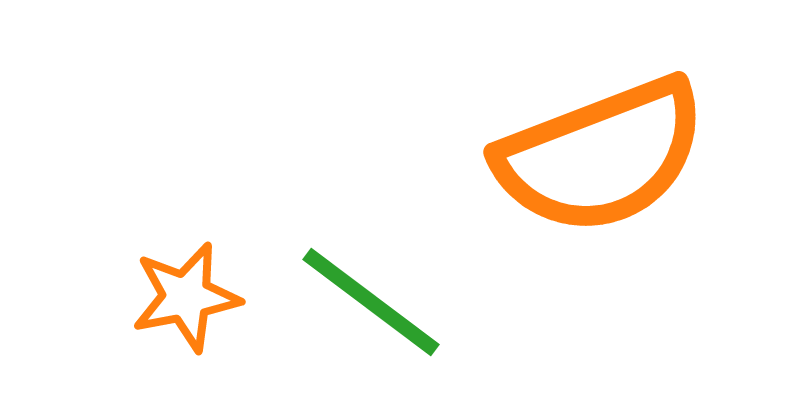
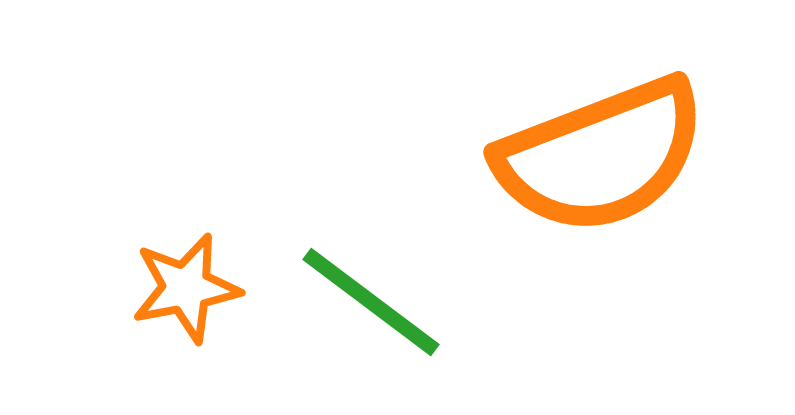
orange star: moved 9 px up
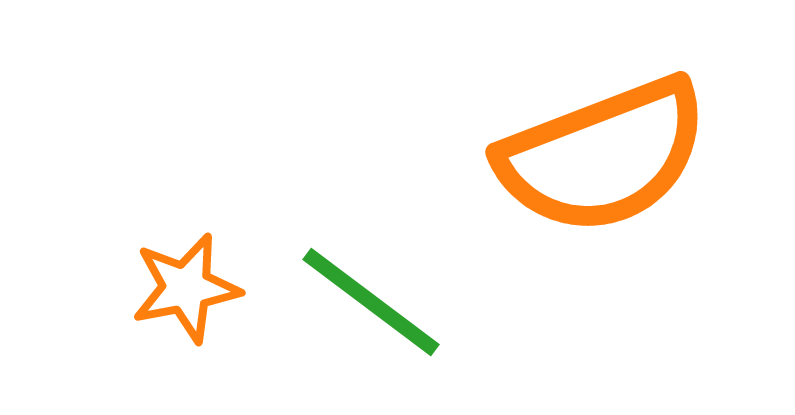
orange semicircle: moved 2 px right
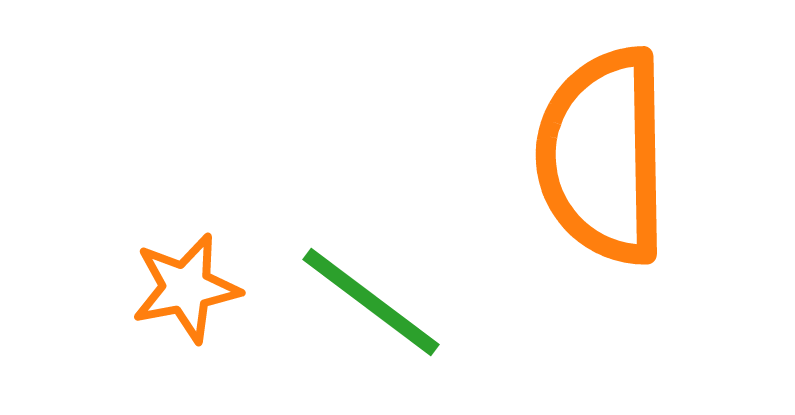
orange semicircle: rotated 110 degrees clockwise
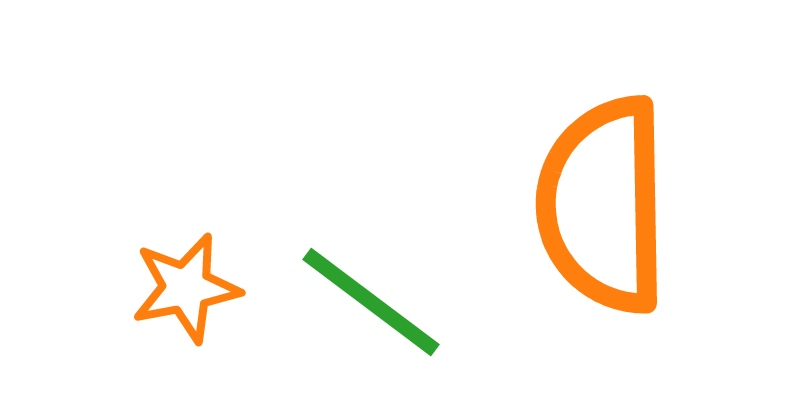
orange semicircle: moved 49 px down
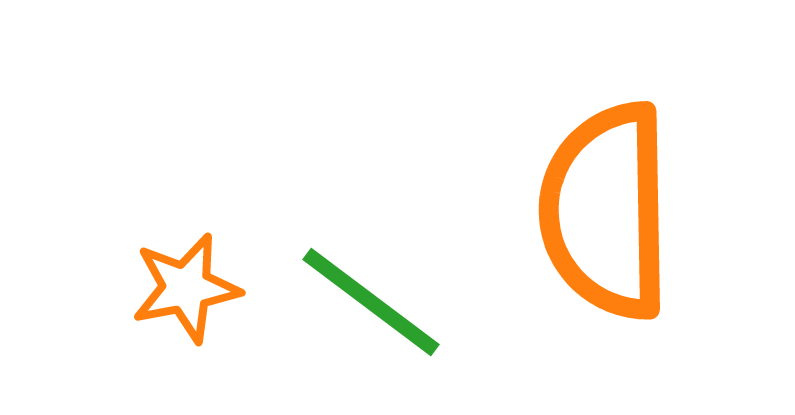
orange semicircle: moved 3 px right, 6 px down
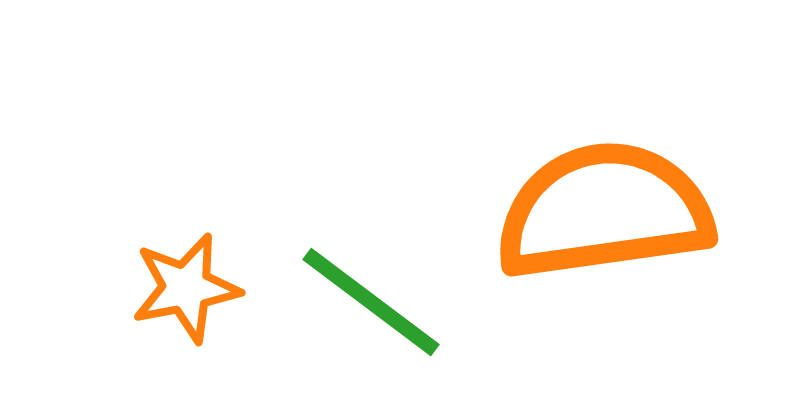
orange semicircle: moved 2 px left; rotated 83 degrees clockwise
